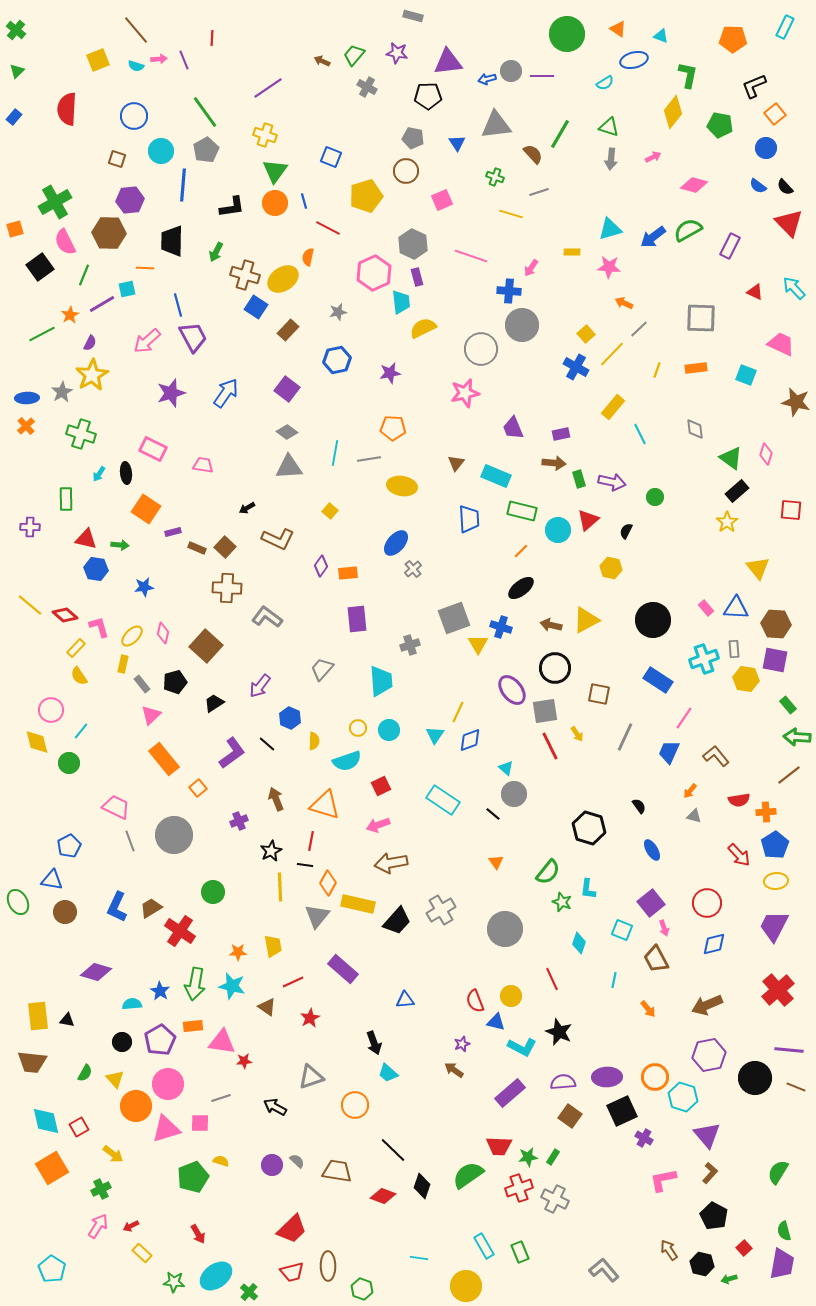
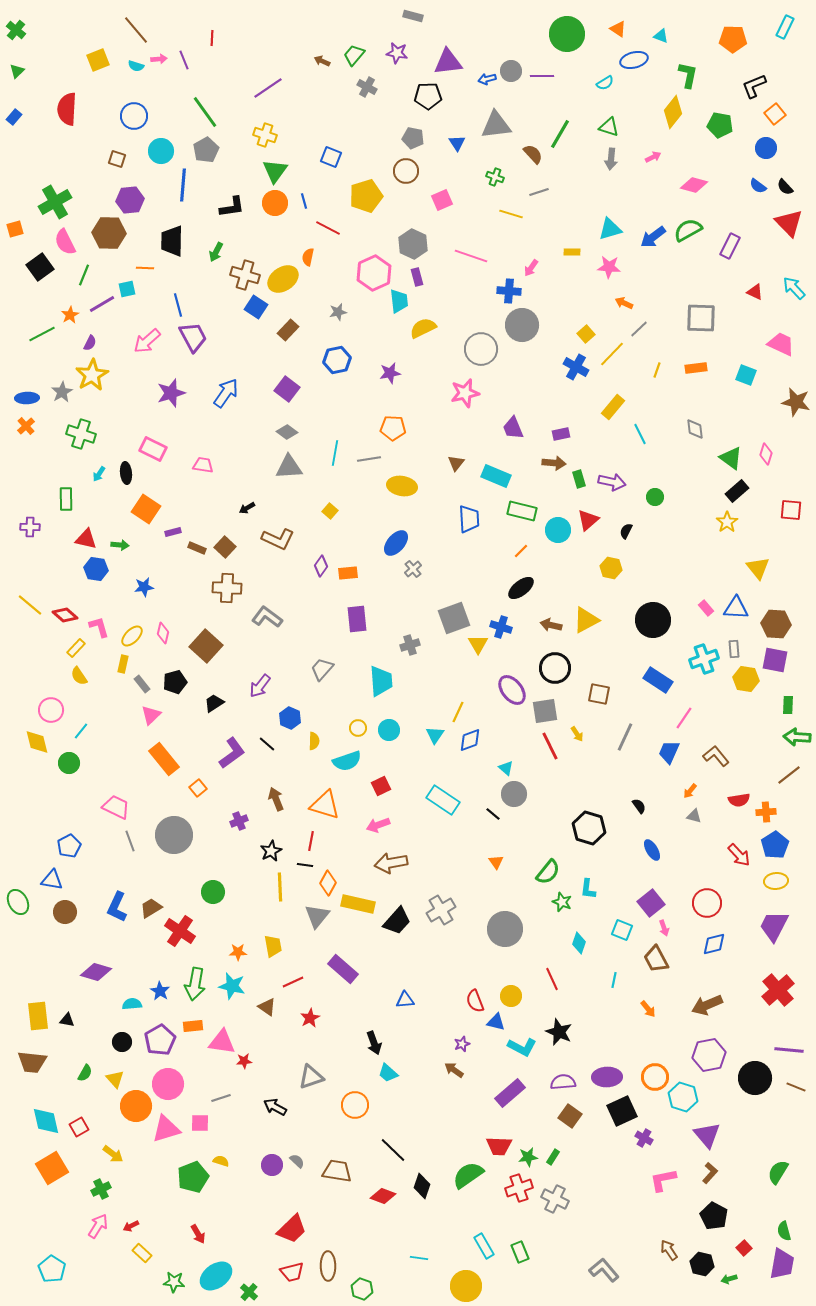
cyan trapezoid at (401, 302): moved 2 px left, 1 px up
green rectangle at (788, 705): rotated 42 degrees clockwise
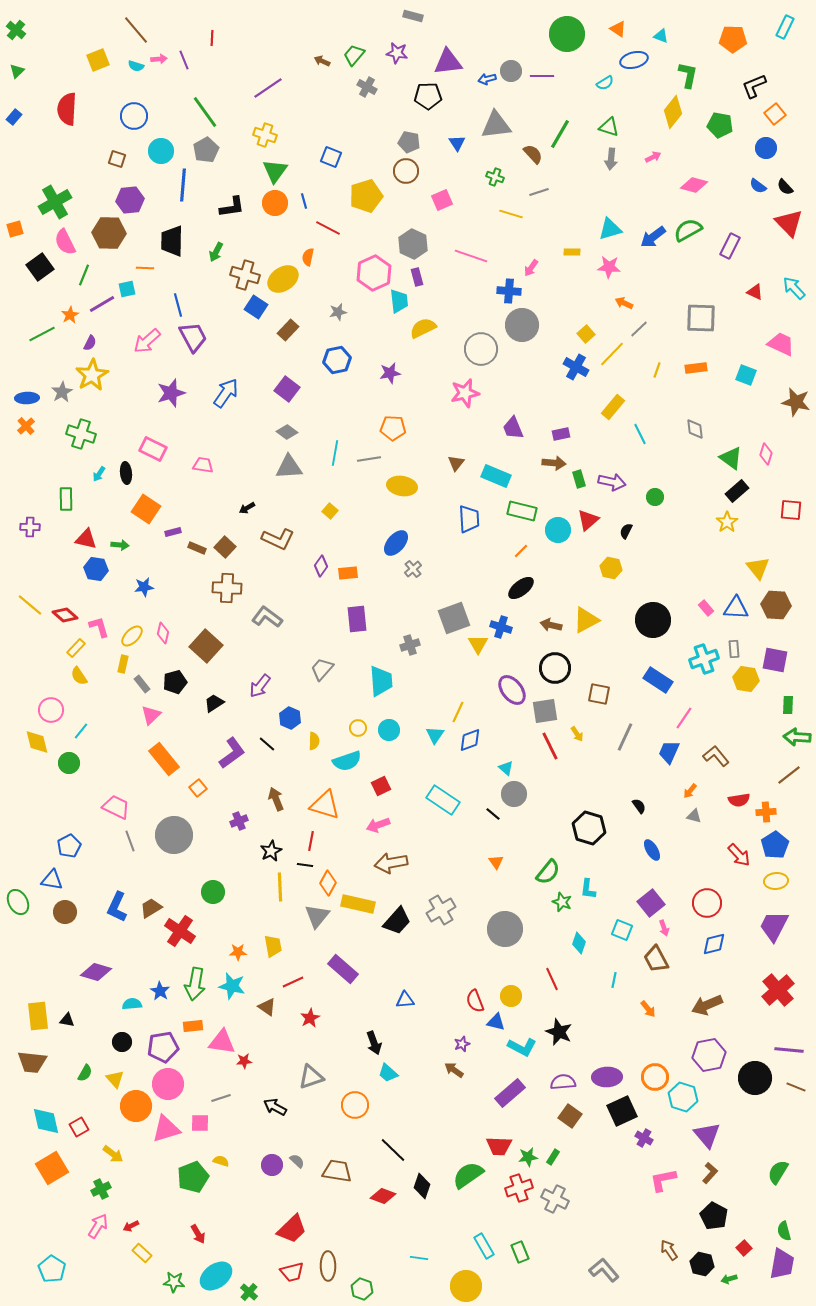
gray pentagon at (413, 138): moved 4 px left, 4 px down
brown hexagon at (776, 624): moved 19 px up
purple pentagon at (160, 1040): moved 3 px right, 7 px down; rotated 20 degrees clockwise
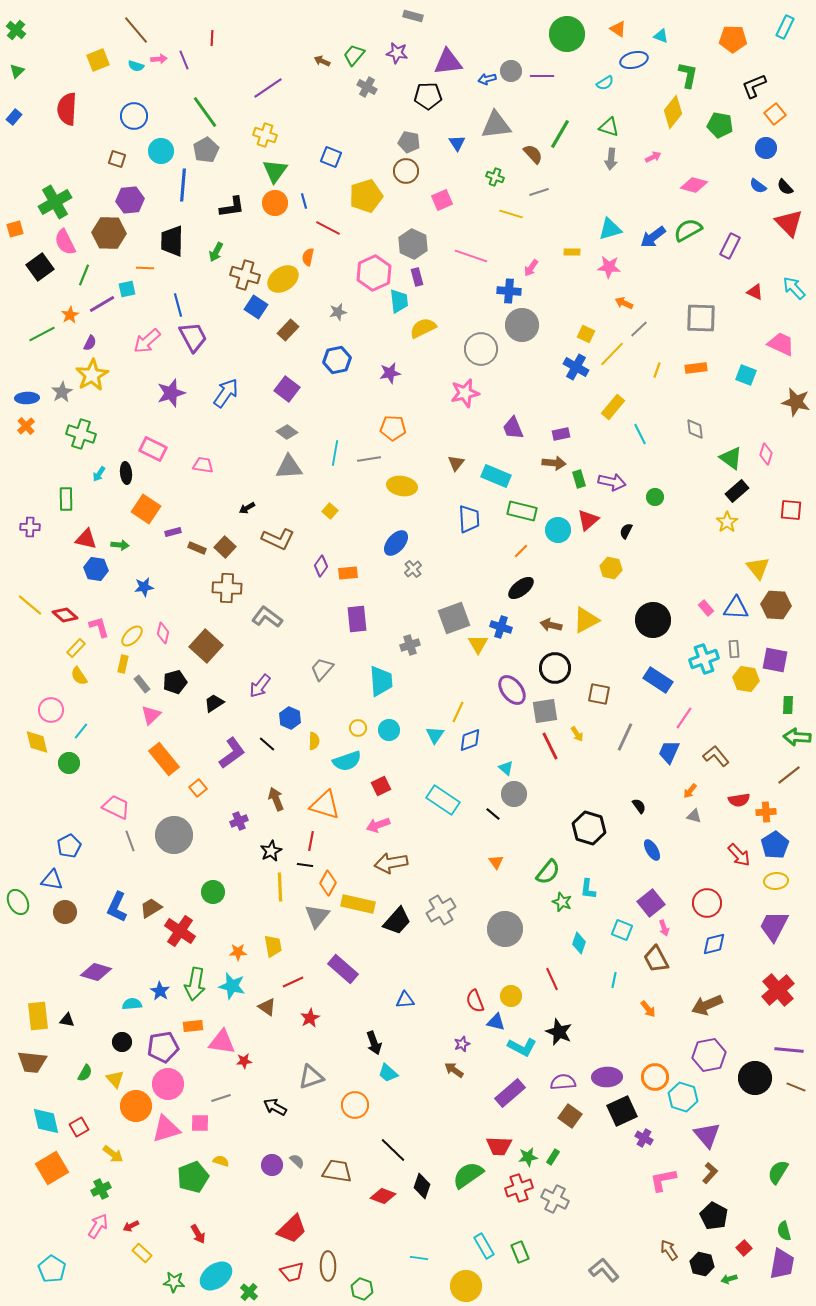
yellow square at (586, 334): rotated 24 degrees counterclockwise
